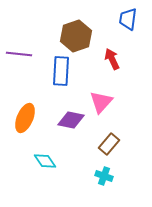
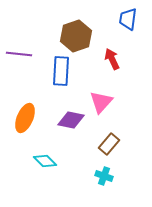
cyan diamond: rotated 10 degrees counterclockwise
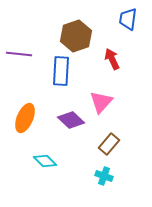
purple diamond: rotated 32 degrees clockwise
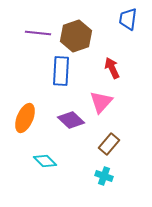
purple line: moved 19 px right, 21 px up
red arrow: moved 9 px down
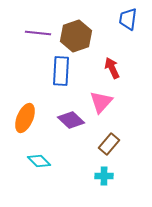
cyan diamond: moved 6 px left
cyan cross: rotated 18 degrees counterclockwise
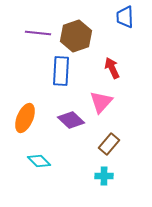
blue trapezoid: moved 3 px left, 2 px up; rotated 10 degrees counterclockwise
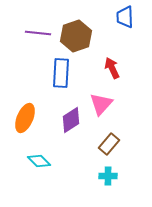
blue rectangle: moved 2 px down
pink triangle: moved 2 px down
purple diamond: rotated 76 degrees counterclockwise
cyan cross: moved 4 px right
